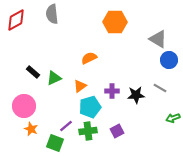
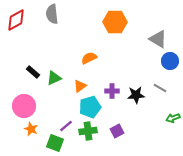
blue circle: moved 1 px right, 1 px down
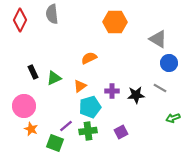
red diamond: moved 4 px right; rotated 35 degrees counterclockwise
blue circle: moved 1 px left, 2 px down
black rectangle: rotated 24 degrees clockwise
purple square: moved 4 px right, 1 px down
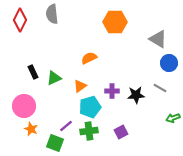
green cross: moved 1 px right
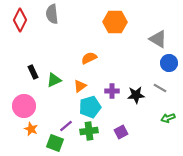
green triangle: moved 2 px down
green arrow: moved 5 px left
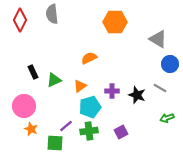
blue circle: moved 1 px right, 1 px down
black star: moved 1 px right; rotated 24 degrees clockwise
green arrow: moved 1 px left
green square: rotated 18 degrees counterclockwise
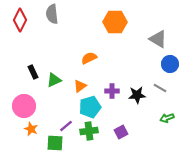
black star: rotated 24 degrees counterclockwise
